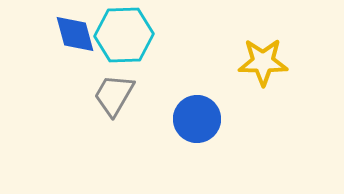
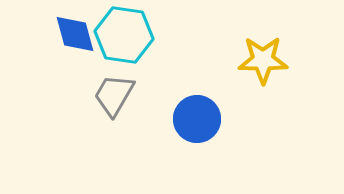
cyan hexagon: rotated 10 degrees clockwise
yellow star: moved 2 px up
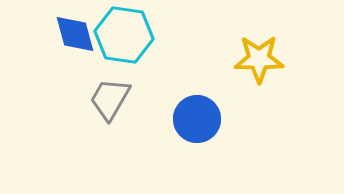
yellow star: moved 4 px left, 1 px up
gray trapezoid: moved 4 px left, 4 px down
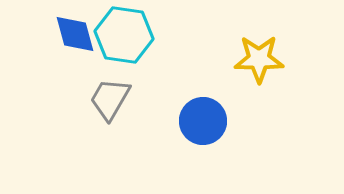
blue circle: moved 6 px right, 2 px down
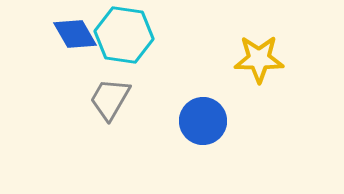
blue diamond: rotated 15 degrees counterclockwise
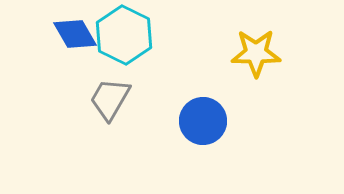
cyan hexagon: rotated 18 degrees clockwise
yellow star: moved 3 px left, 6 px up
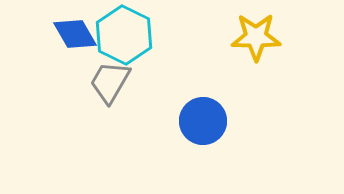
yellow star: moved 16 px up
gray trapezoid: moved 17 px up
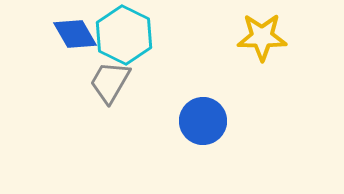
yellow star: moved 6 px right
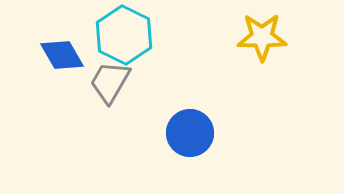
blue diamond: moved 13 px left, 21 px down
blue circle: moved 13 px left, 12 px down
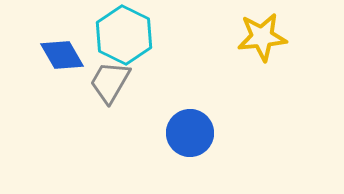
yellow star: rotated 6 degrees counterclockwise
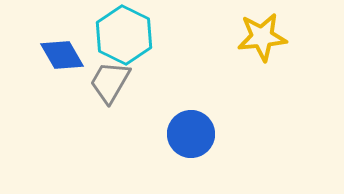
blue circle: moved 1 px right, 1 px down
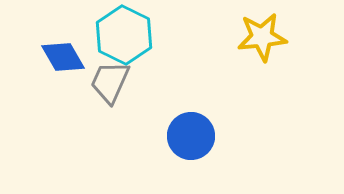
blue diamond: moved 1 px right, 2 px down
gray trapezoid: rotated 6 degrees counterclockwise
blue circle: moved 2 px down
